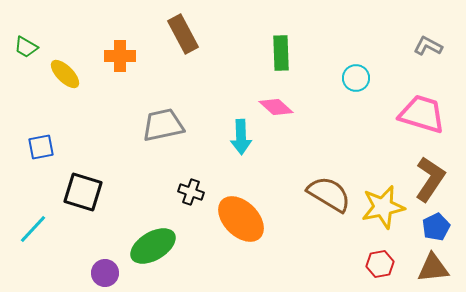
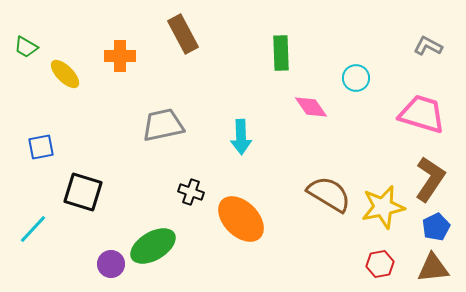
pink diamond: moved 35 px right; rotated 12 degrees clockwise
purple circle: moved 6 px right, 9 px up
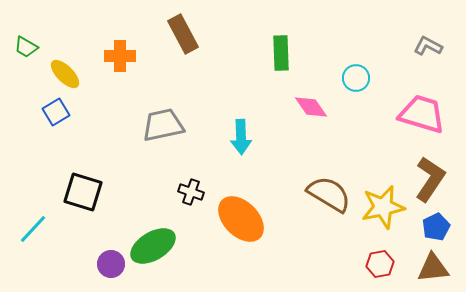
blue square: moved 15 px right, 35 px up; rotated 20 degrees counterclockwise
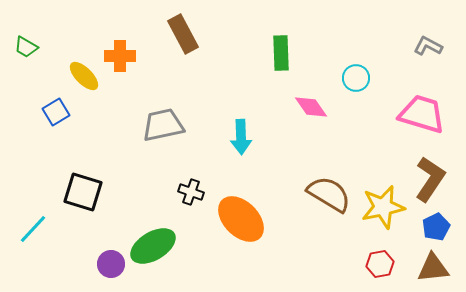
yellow ellipse: moved 19 px right, 2 px down
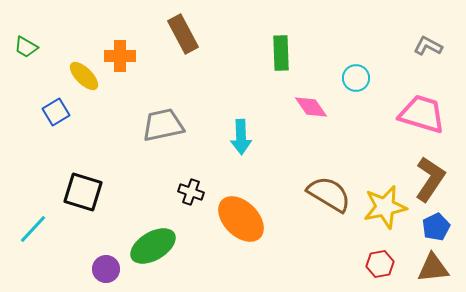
yellow star: moved 2 px right
purple circle: moved 5 px left, 5 px down
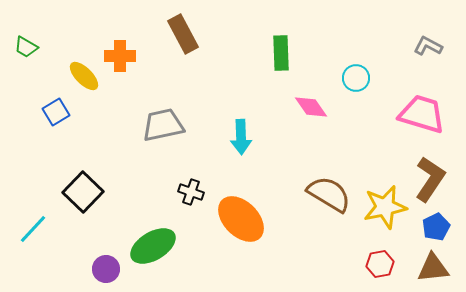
black square: rotated 27 degrees clockwise
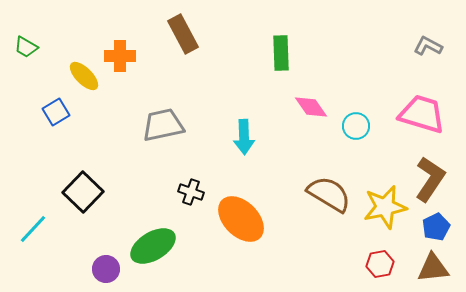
cyan circle: moved 48 px down
cyan arrow: moved 3 px right
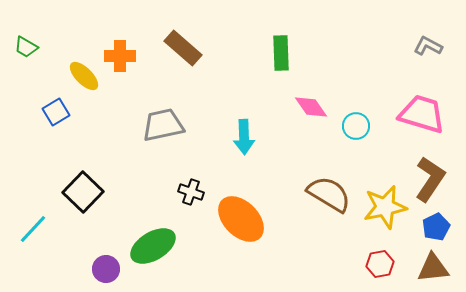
brown rectangle: moved 14 px down; rotated 21 degrees counterclockwise
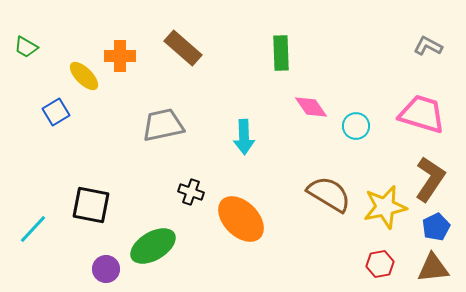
black square: moved 8 px right, 13 px down; rotated 33 degrees counterclockwise
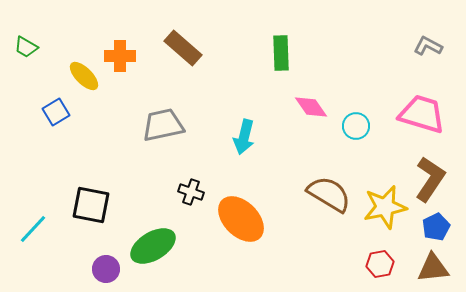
cyan arrow: rotated 16 degrees clockwise
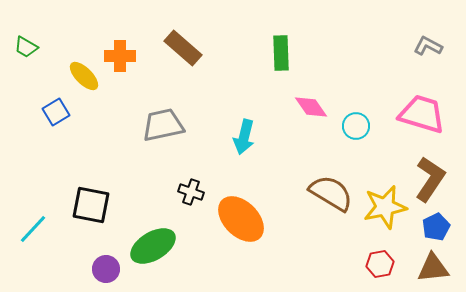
brown semicircle: moved 2 px right, 1 px up
